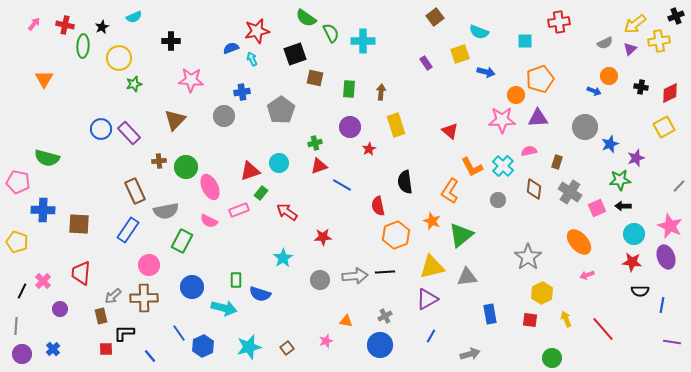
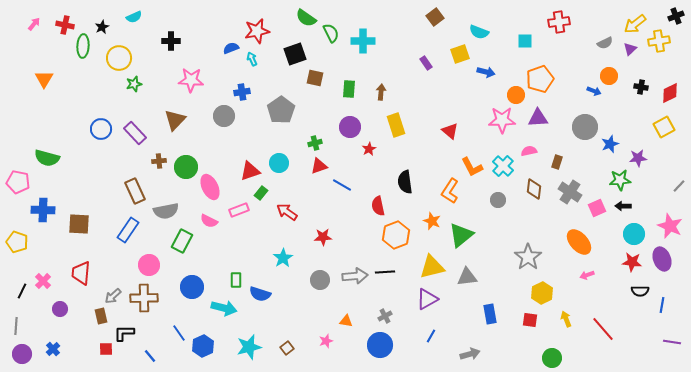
purple rectangle at (129, 133): moved 6 px right
purple star at (636, 158): moved 2 px right; rotated 12 degrees clockwise
purple ellipse at (666, 257): moved 4 px left, 2 px down
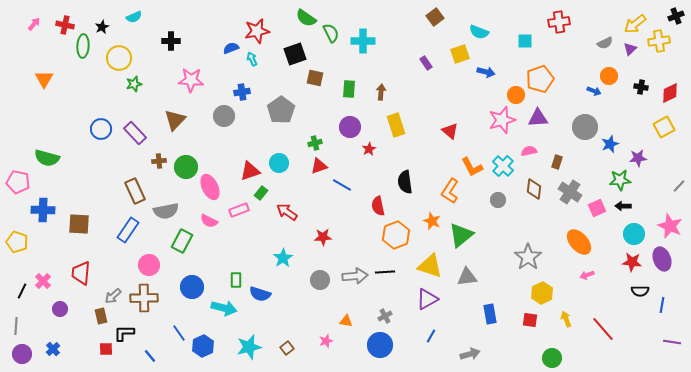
pink star at (502, 120): rotated 16 degrees counterclockwise
yellow triangle at (432, 267): moved 2 px left, 1 px up; rotated 32 degrees clockwise
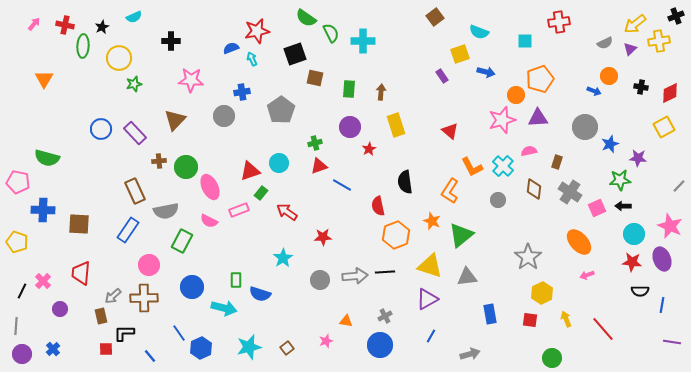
purple rectangle at (426, 63): moved 16 px right, 13 px down
purple star at (638, 158): rotated 12 degrees clockwise
blue hexagon at (203, 346): moved 2 px left, 2 px down
